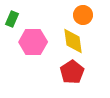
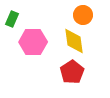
yellow diamond: moved 1 px right
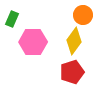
yellow diamond: rotated 44 degrees clockwise
red pentagon: rotated 15 degrees clockwise
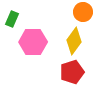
orange circle: moved 3 px up
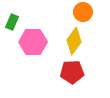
green rectangle: moved 3 px down
red pentagon: rotated 15 degrees clockwise
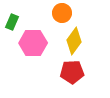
orange circle: moved 21 px left, 1 px down
pink hexagon: moved 1 px down
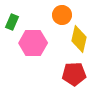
orange circle: moved 2 px down
yellow diamond: moved 5 px right, 2 px up; rotated 24 degrees counterclockwise
red pentagon: moved 2 px right, 2 px down
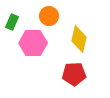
orange circle: moved 13 px left, 1 px down
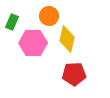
yellow diamond: moved 12 px left
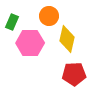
pink hexagon: moved 3 px left
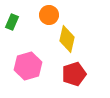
orange circle: moved 1 px up
pink hexagon: moved 2 px left, 23 px down; rotated 16 degrees counterclockwise
red pentagon: rotated 15 degrees counterclockwise
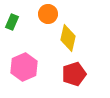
orange circle: moved 1 px left, 1 px up
yellow diamond: moved 1 px right, 1 px up
pink hexagon: moved 4 px left, 1 px down; rotated 8 degrees counterclockwise
